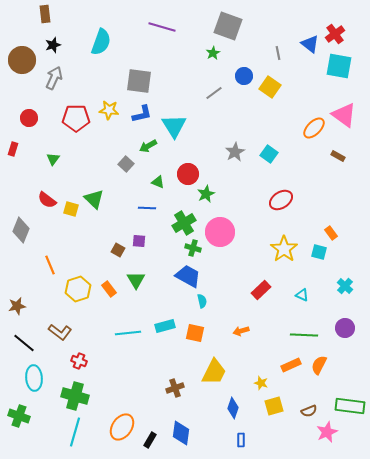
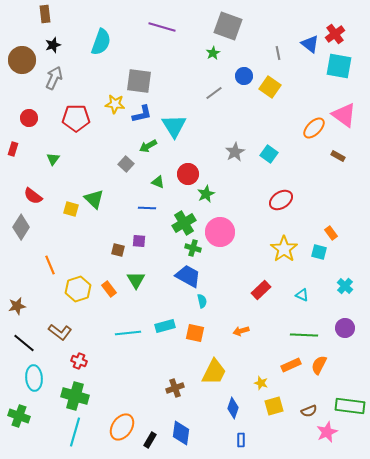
yellow star at (109, 110): moved 6 px right, 6 px up
red semicircle at (47, 200): moved 14 px left, 4 px up
gray diamond at (21, 230): moved 3 px up; rotated 10 degrees clockwise
brown square at (118, 250): rotated 16 degrees counterclockwise
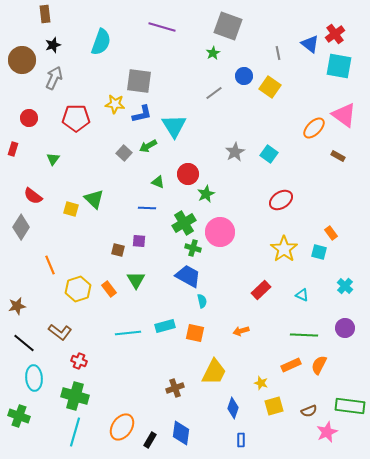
gray square at (126, 164): moved 2 px left, 11 px up
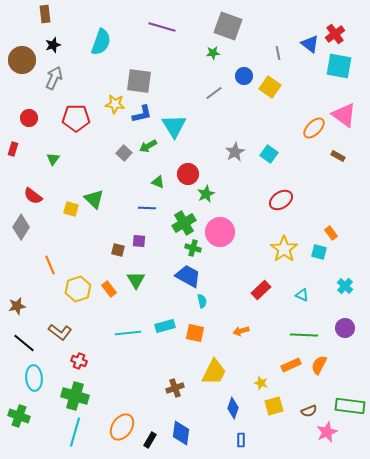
green star at (213, 53): rotated 24 degrees clockwise
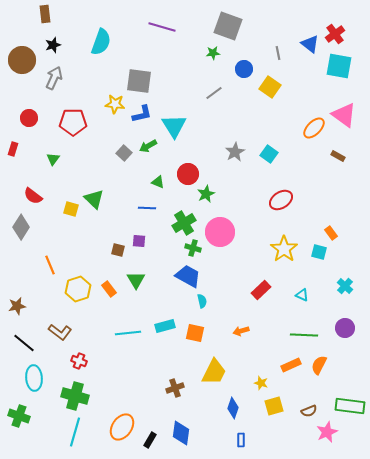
blue circle at (244, 76): moved 7 px up
red pentagon at (76, 118): moved 3 px left, 4 px down
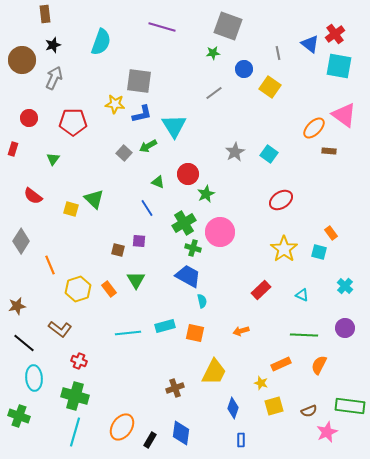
brown rectangle at (338, 156): moved 9 px left, 5 px up; rotated 24 degrees counterclockwise
blue line at (147, 208): rotated 54 degrees clockwise
gray diamond at (21, 227): moved 14 px down
brown L-shape at (60, 332): moved 3 px up
orange rectangle at (291, 365): moved 10 px left, 1 px up
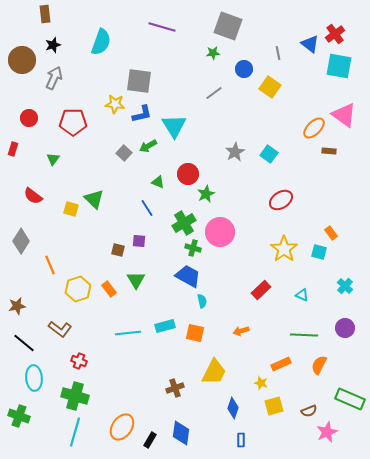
green rectangle at (350, 406): moved 7 px up; rotated 16 degrees clockwise
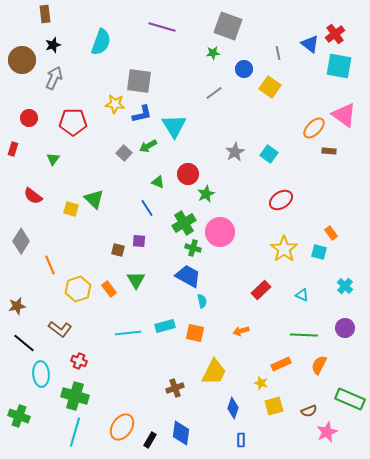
cyan ellipse at (34, 378): moved 7 px right, 4 px up
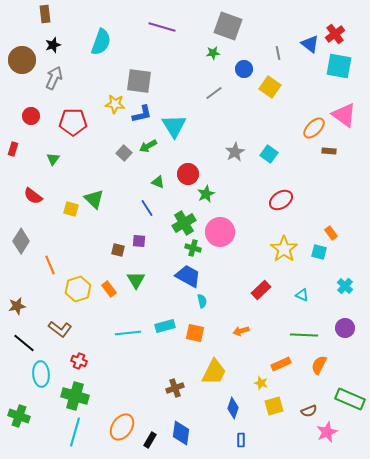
red circle at (29, 118): moved 2 px right, 2 px up
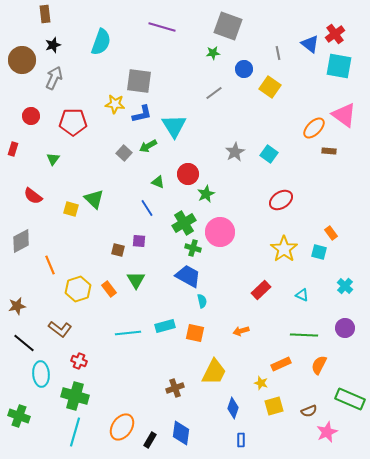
gray diamond at (21, 241): rotated 30 degrees clockwise
